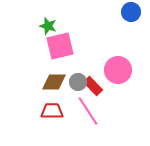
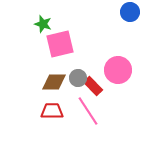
blue circle: moved 1 px left
green star: moved 5 px left, 2 px up
pink square: moved 2 px up
gray circle: moved 4 px up
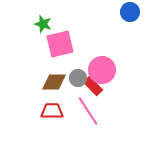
pink circle: moved 16 px left
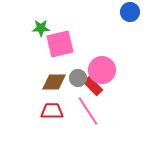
green star: moved 2 px left, 4 px down; rotated 18 degrees counterclockwise
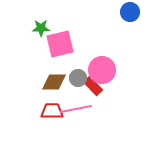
pink line: moved 12 px left, 2 px up; rotated 68 degrees counterclockwise
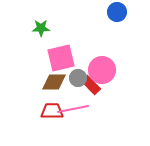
blue circle: moved 13 px left
pink square: moved 1 px right, 14 px down
red rectangle: moved 2 px left, 1 px up
pink line: moved 3 px left
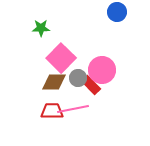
pink square: rotated 32 degrees counterclockwise
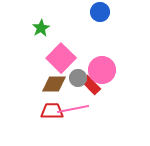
blue circle: moved 17 px left
green star: rotated 30 degrees counterclockwise
brown diamond: moved 2 px down
